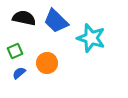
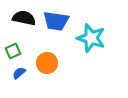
blue trapezoid: rotated 36 degrees counterclockwise
green square: moved 2 px left
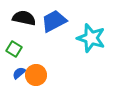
blue trapezoid: moved 2 px left; rotated 144 degrees clockwise
green square: moved 1 px right, 2 px up; rotated 35 degrees counterclockwise
orange circle: moved 11 px left, 12 px down
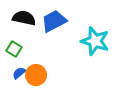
cyan star: moved 4 px right, 3 px down
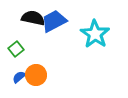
black semicircle: moved 9 px right
cyan star: moved 7 px up; rotated 16 degrees clockwise
green square: moved 2 px right; rotated 21 degrees clockwise
blue semicircle: moved 4 px down
